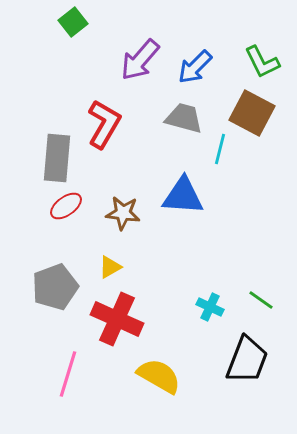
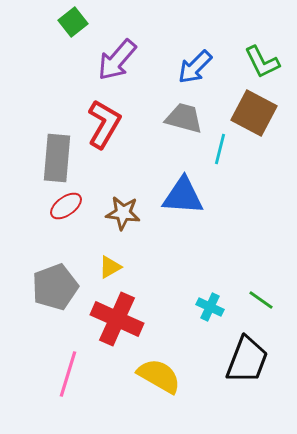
purple arrow: moved 23 px left
brown square: moved 2 px right
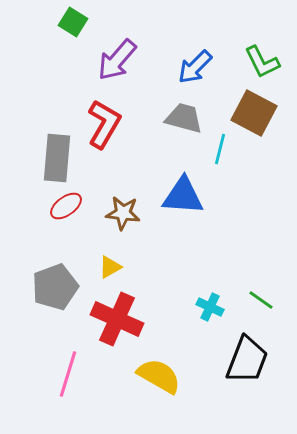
green square: rotated 20 degrees counterclockwise
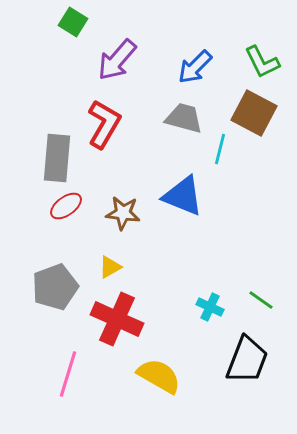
blue triangle: rotated 18 degrees clockwise
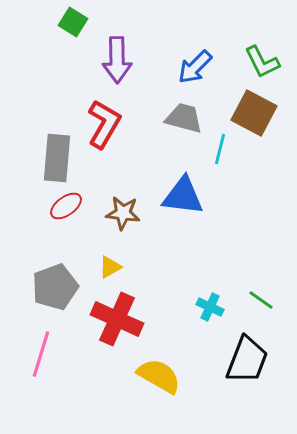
purple arrow: rotated 42 degrees counterclockwise
blue triangle: rotated 15 degrees counterclockwise
pink line: moved 27 px left, 20 px up
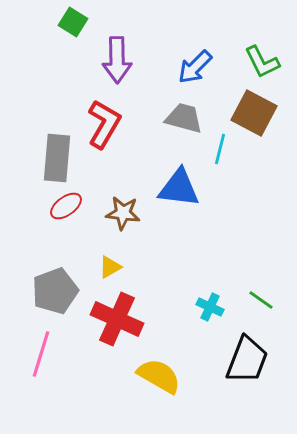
blue triangle: moved 4 px left, 8 px up
gray pentagon: moved 4 px down
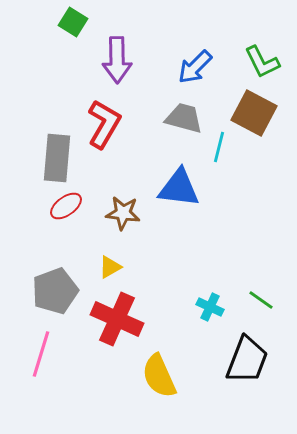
cyan line: moved 1 px left, 2 px up
yellow semicircle: rotated 144 degrees counterclockwise
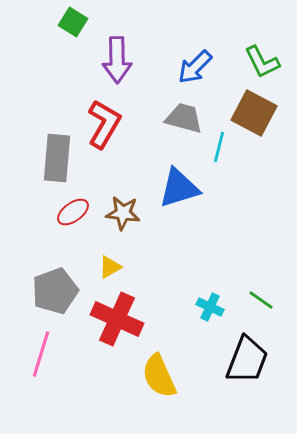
blue triangle: rotated 24 degrees counterclockwise
red ellipse: moved 7 px right, 6 px down
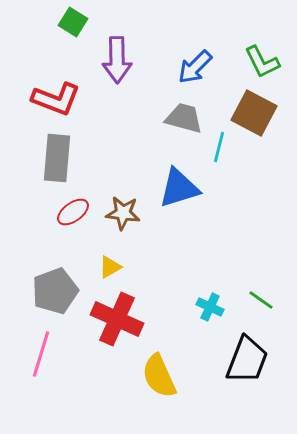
red L-shape: moved 48 px left, 25 px up; rotated 81 degrees clockwise
